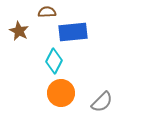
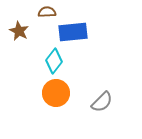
cyan diamond: rotated 10 degrees clockwise
orange circle: moved 5 px left
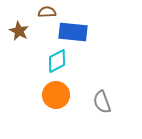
blue rectangle: rotated 12 degrees clockwise
cyan diamond: moved 3 px right; rotated 25 degrees clockwise
orange circle: moved 2 px down
gray semicircle: rotated 115 degrees clockwise
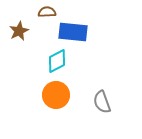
brown star: rotated 18 degrees clockwise
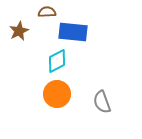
orange circle: moved 1 px right, 1 px up
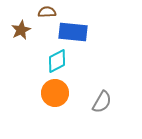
brown star: moved 2 px right, 1 px up
orange circle: moved 2 px left, 1 px up
gray semicircle: rotated 130 degrees counterclockwise
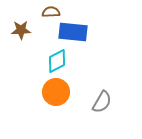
brown semicircle: moved 4 px right
brown star: rotated 24 degrees clockwise
orange circle: moved 1 px right, 1 px up
